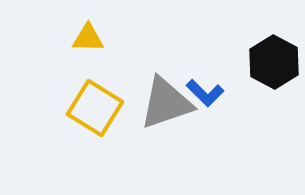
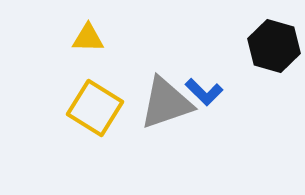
black hexagon: moved 16 px up; rotated 12 degrees counterclockwise
blue L-shape: moved 1 px left, 1 px up
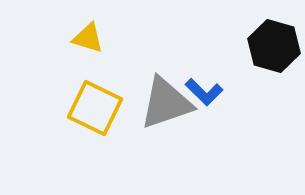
yellow triangle: rotated 16 degrees clockwise
yellow square: rotated 6 degrees counterclockwise
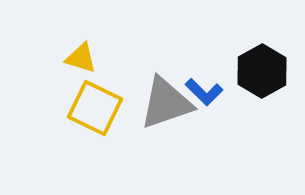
yellow triangle: moved 7 px left, 20 px down
black hexagon: moved 12 px left, 25 px down; rotated 15 degrees clockwise
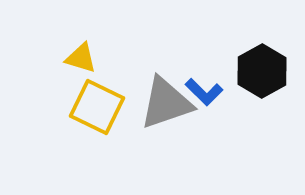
yellow square: moved 2 px right, 1 px up
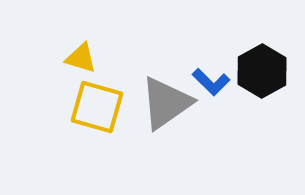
blue L-shape: moved 7 px right, 10 px up
gray triangle: rotated 16 degrees counterclockwise
yellow square: rotated 10 degrees counterclockwise
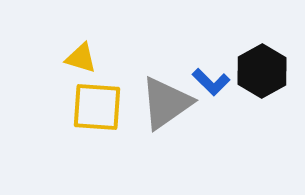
yellow square: rotated 12 degrees counterclockwise
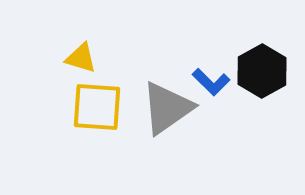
gray triangle: moved 1 px right, 5 px down
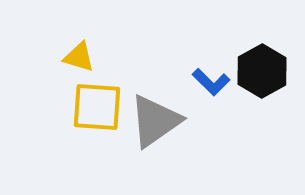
yellow triangle: moved 2 px left, 1 px up
gray triangle: moved 12 px left, 13 px down
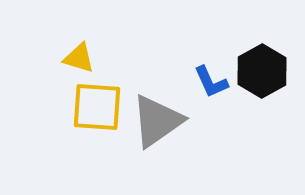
yellow triangle: moved 1 px down
blue L-shape: rotated 21 degrees clockwise
gray triangle: moved 2 px right
